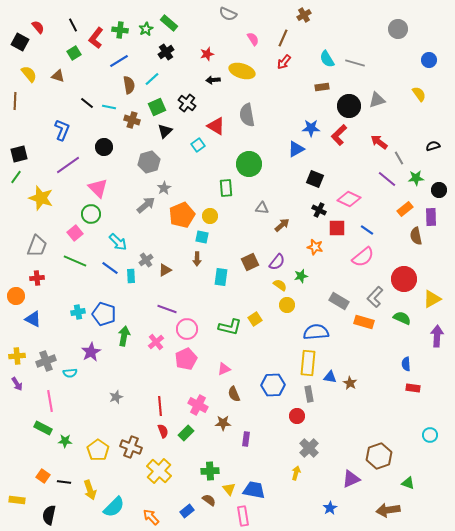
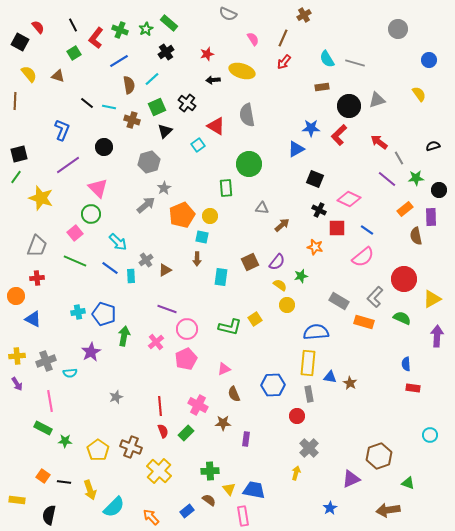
green cross at (120, 30): rotated 14 degrees clockwise
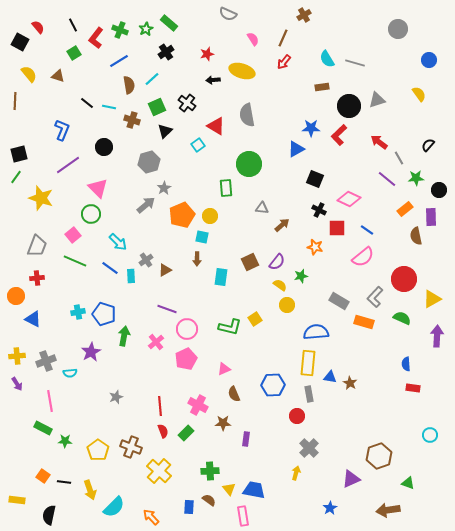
black semicircle at (433, 146): moved 5 px left, 1 px up; rotated 32 degrees counterclockwise
pink square at (75, 233): moved 2 px left, 2 px down
blue rectangle at (187, 511): moved 2 px right, 4 px up; rotated 48 degrees counterclockwise
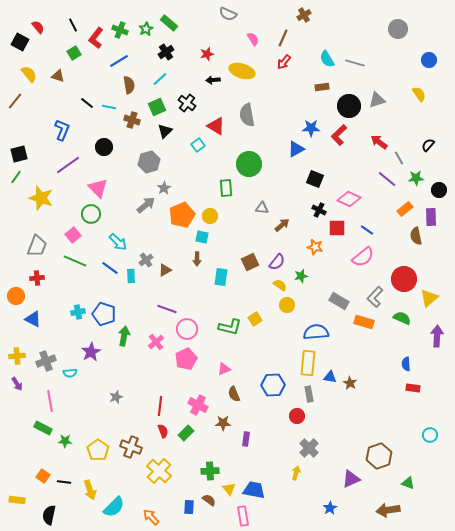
cyan line at (152, 79): moved 8 px right
brown line at (15, 101): rotated 36 degrees clockwise
yellow triangle at (432, 299): moved 3 px left, 1 px up; rotated 12 degrees counterclockwise
red line at (160, 406): rotated 12 degrees clockwise
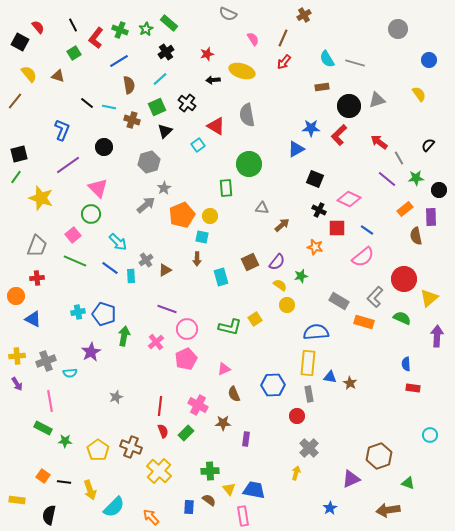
cyan rectangle at (221, 277): rotated 24 degrees counterclockwise
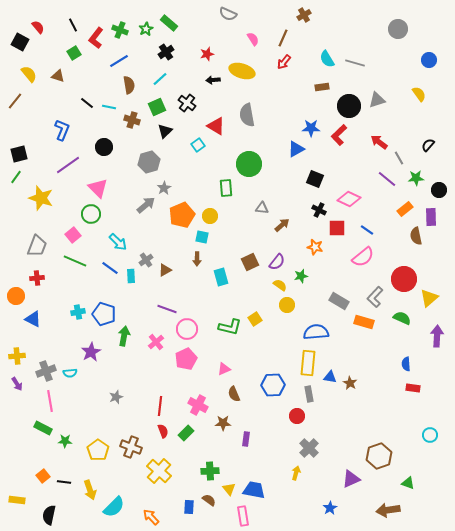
gray cross at (46, 361): moved 10 px down
orange square at (43, 476): rotated 16 degrees clockwise
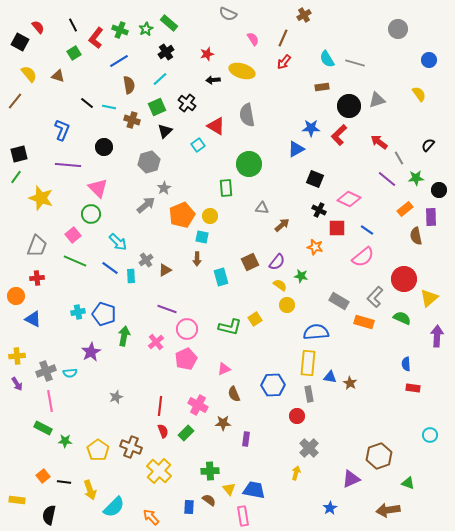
purple line at (68, 165): rotated 40 degrees clockwise
green star at (301, 276): rotated 24 degrees clockwise
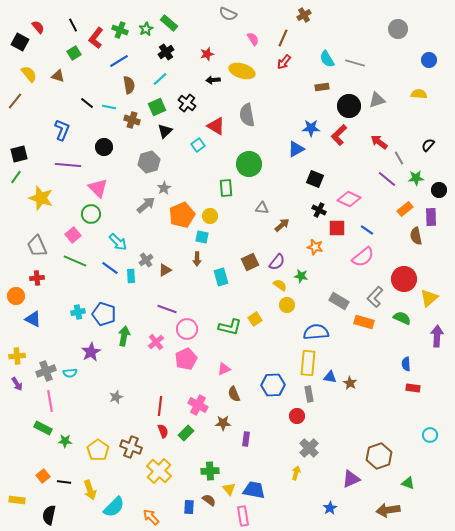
yellow semicircle at (419, 94): rotated 49 degrees counterclockwise
gray trapezoid at (37, 246): rotated 135 degrees clockwise
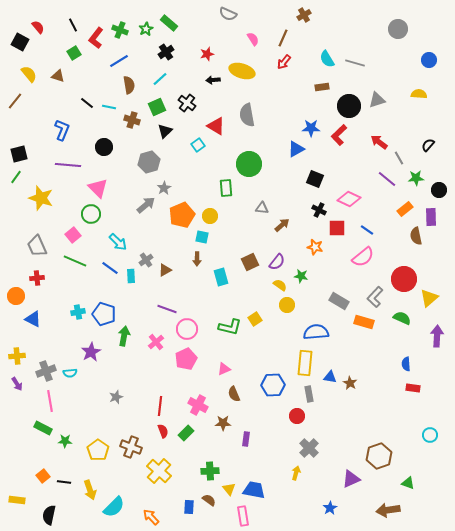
yellow rectangle at (308, 363): moved 3 px left
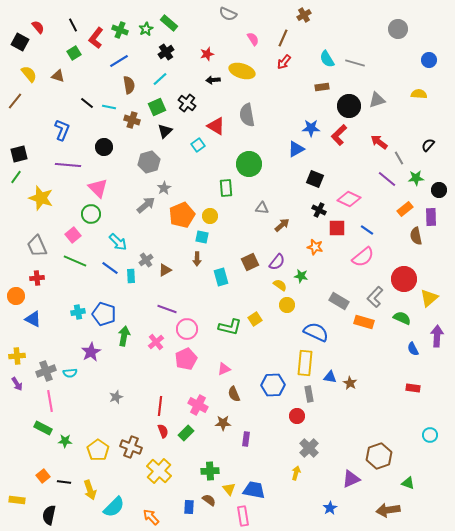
blue semicircle at (316, 332): rotated 30 degrees clockwise
blue semicircle at (406, 364): moved 7 px right, 15 px up; rotated 24 degrees counterclockwise
